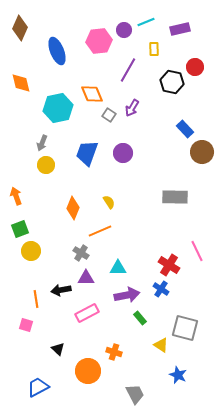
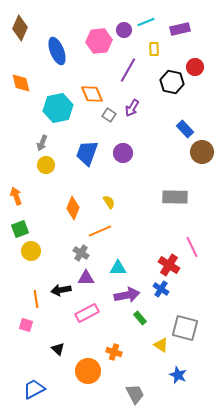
pink line at (197, 251): moved 5 px left, 4 px up
blue trapezoid at (38, 387): moved 4 px left, 2 px down
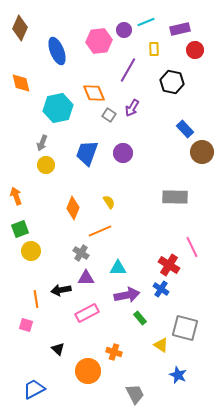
red circle at (195, 67): moved 17 px up
orange diamond at (92, 94): moved 2 px right, 1 px up
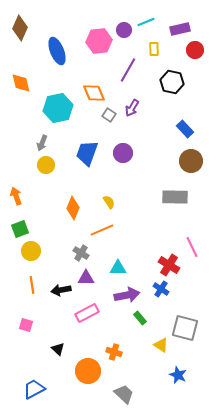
brown circle at (202, 152): moved 11 px left, 9 px down
orange line at (100, 231): moved 2 px right, 1 px up
orange line at (36, 299): moved 4 px left, 14 px up
gray trapezoid at (135, 394): moved 11 px left; rotated 20 degrees counterclockwise
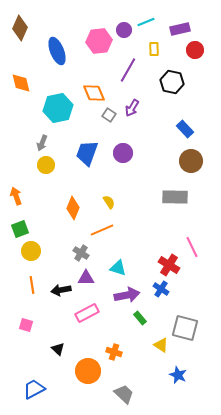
cyan triangle at (118, 268): rotated 18 degrees clockwise
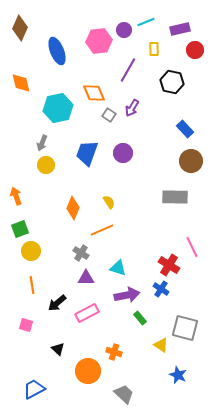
black arrow at (61, 290): moved 4 px left, 13 px down; rotated 30 degrees counterclockwise
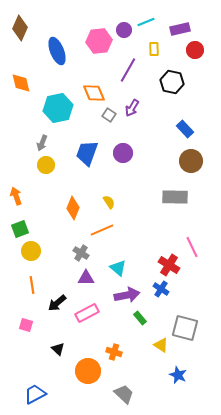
cyan triangle at (118, 268): rotated 24 degrees clockwise
blue trapezoid at (34, 389): moved 1 px right, 5 px down
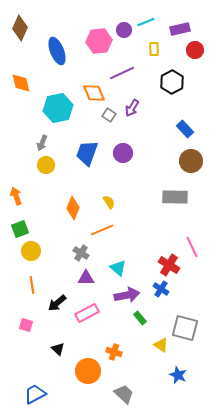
purple line at (128, 70): moved 6 px left, 3 px down; rotated 35 degrees clockwise
black hexagon at (172, 82): rotated 20 degrees clockwise
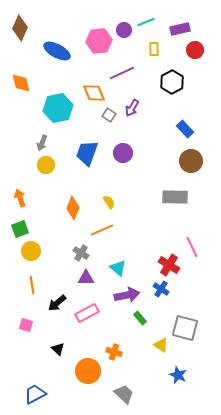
blue ellipse at (57, 51): rotated 40 degrees counterclockwise
orange arrow at (16, 196): moved 4 px right, 2 px down
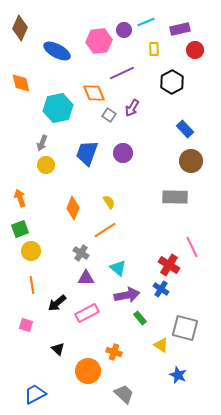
orange line at (102, 230): moved 3 px right; rotated 10 degrees counterclockwise
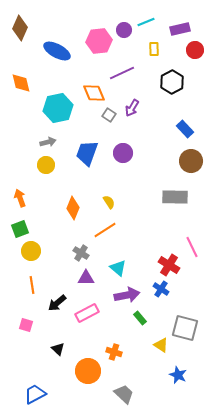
gray arrow at (42, 143): moved 6 px right, 1 px up; rotated 126 degrees counterclockwise
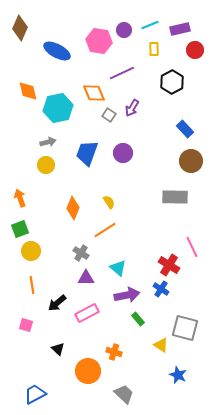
cyan line at (146, 22): moved 4 px right, 3 px down
pink hexagon at (99, 41): rotated 15 degrees clockwise
orange diamond at (21, 83): moved 7 px right, 8 px down
green rectangle at (140, 318): moved 2 px left, 1 px down
